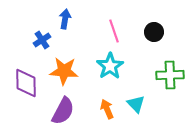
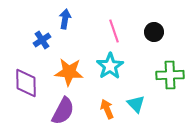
orange star: moved 5 px right, 1 px down
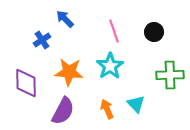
blue arrow: rotated 54 degrees counterclockwise
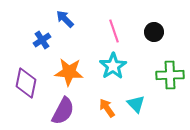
cyan star: moved 3 px right
purple diamond: rotated 12 degrees clockwise
orange arrow: moved 1 px up; rotated 12 degrees counterclockwise
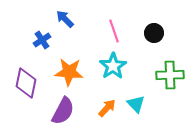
black circle: moved 1 px down
orange arrow: rotated 78 degrees clockwise
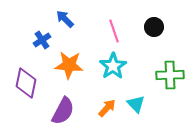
black circle: moved 6 px up
orange star: moved 7 px up
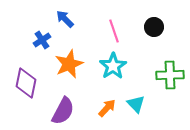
orange star: moved 1 px up; rotated 28 degrees counterclockwise
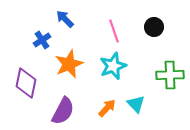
cyan star: rotated 12 degrees clockwise
